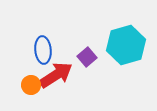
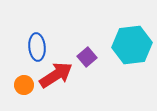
cyan hexagon: moved 6 px right; rotated 9 degrees clockwise
blue ellipse: moved 6 px left, 3 px up
orange circle: moved 7 px left
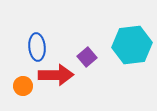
red arrow: rotated 32 degrees clockwise
orange circle: moved 1 px left, 1 px down
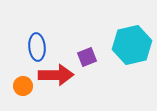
cyan hexagon: rotated 6 degrees counterclockwise
purple square: rotated 18 degrees clockwise
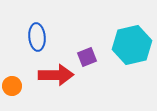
blue ellipse: moved 10 px up
orange circle: moved 11 px left
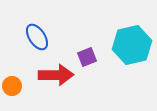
blue ellipse: rotated 28 degrees counterclockwise
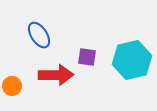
blue ellipse: moved 2 px right, 2 px up
cyan hexagon: moved 15 px down
purple square: rotated 30 degrees clockwise
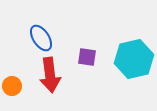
blue ellipse: moved 2 px right, 3 px down
cyan hexagon: moved 2 px right, 1 px up
red arrow: moved 6 px left; rotated 84 degrees clockwise
